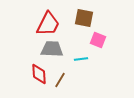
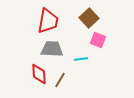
brown square: moved 5 px right; rotated 36 degrees clockwise
red trapezoid: moved 3 px up; rotated 16 degrees counterclockwise
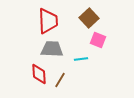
red trapezoid: rotated 12 degrees counterclockwise
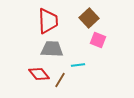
cyan line: moved 3 px left, 6 px down
red diamond: rotated 35 degrees counterclockwise
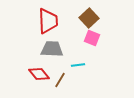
pink square: moved 6 px left, 2 px up
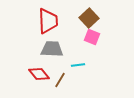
pink square: moved 1 px up
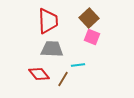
brown line: moved 3 px right, 1 px up
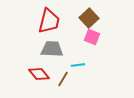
red trapezoid: moved 1 px right; rotated 16 degrees clockwise
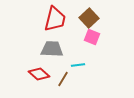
red trapezoid: moved 6 px right, 2 px up
red diamond: rotated 10 degrees counterclockwise
